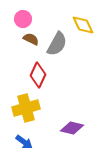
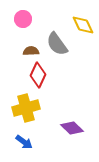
brown semicircle: moved 12 px down; rotated 28 degrees counterclockwise
gray semicircle: rotated 115 degrees clockwise
purple diamond: rotated 30 degrees clockwise
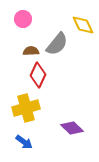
gray semicircle: rotated 105 degrees counterclockwise
